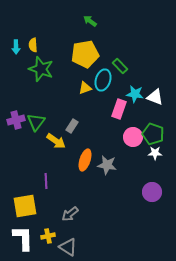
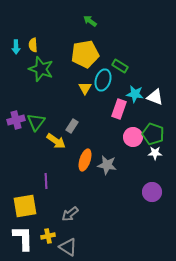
green rectangle: rotated 14 degrees counterclockwise
yellow triangle: rotated 40 degrees counterclockwise
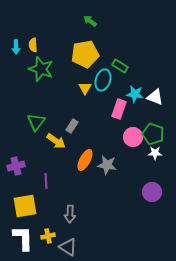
purple cross: moved 46 px down
orange ellipse: rotated 10 degrees clockwise
gray arrow: rotated 48 degrees counterclockwise
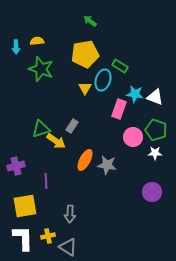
yellow semicircle: moved 4 px right, 4 px up; rotated 88 degrees clockwise
green triangle: moved 5 px right, 7 px down; rotated 36 degrees clockwise
green pentagon: moved 3 px right, 4 px up
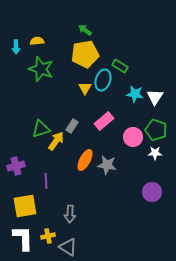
green arrow: moved 5 px left, 9 px down
white triangle: rotated 42 degrees clockwise
pink rectangle: moved 15 px left, 12 px down; rotated 30 degrees clockwise
yellow arrow: rotated 90 degrees counterclockwise
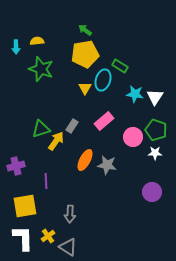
yellow cross: rotated 24 degrees counterclockwise
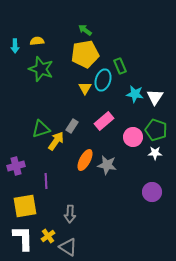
cyan arrow: moved 1 px left, 1 px up
green rectangle: rotated 35 degrees clockwise
